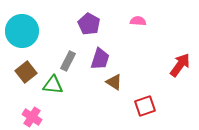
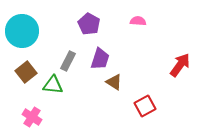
red square: rotated 10 degrees counterclockwise
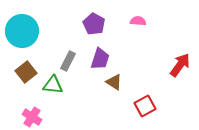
purple pentagon: moved 5 px right
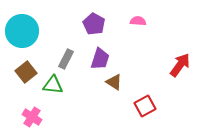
gray rectangle: moved 2 px left, 2 px up
